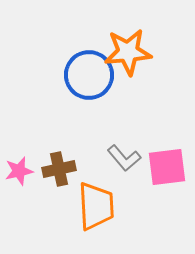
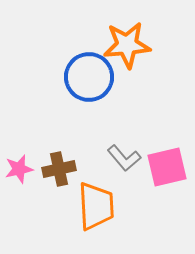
orange star: moved 1 px left, 7 px up
blue circle: moved 2 px down
pink square: rotated 6 degrees counterclockwise
pink star: moved 2 px up
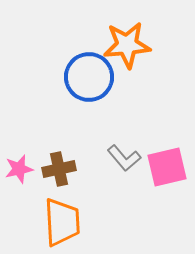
orange trapezoid: moved 34 px left, 16 px down
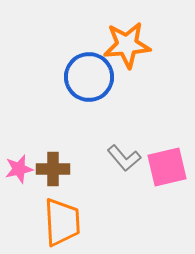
brown cross: moved 6 px left; rotated 12 degrees clockwise
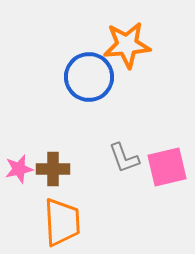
gray L-shape: rotated 20 degrees clockwise
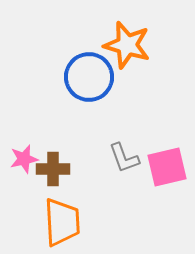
orange star: rotated 21 degrees clockwise
pink star: moved 5 px right, 10 px up
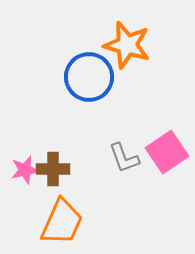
pink star: moved 1 px right, 11 px down
pink square: moved 15 px up; rotated 21 degrees counterclockwise
orange trapezoid: rotated 27 degrees clockwise
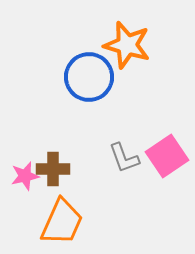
pink square: moved 4 px down
pink star: moved 6 px down
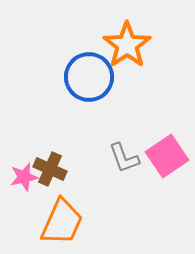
orange star: rotated 21 degrees clockwise
brown cross: moved 3 px left; rotated 24 degrees clockwise
pink star: moved 1 px left, 1 px down
